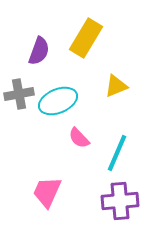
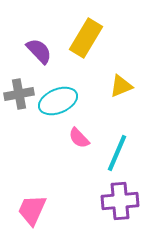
purple semicircle: rotated 64 degrees counterclockwise
yellow triangle: moved 5 px right
pink trapezoid: moved 15 px left, 18 px down
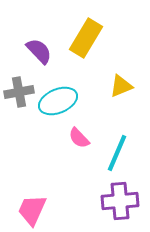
gray cross: moved 2 px up
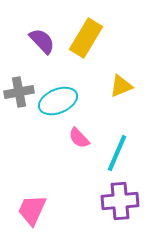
purple semicircle: moved 3 px right, 10 px up
